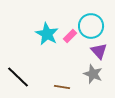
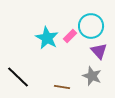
cyan star: moved 4 px down
gray star: moved 1 px left, 2 px down
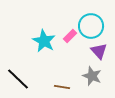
cyan star: moved 3 px left, 3 px down
black line: moved 2 px down
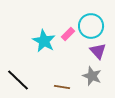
pink rectangle: moved 2 px left, 2 px up
purple triangle: moved 1 px left
black line: moved 1 px down
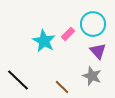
cyan circle: moved 2 px right, 2 px up
brown line: rotated 35 degrees clockwise
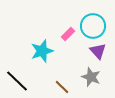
cyan circle: moved 2 px down
cyan star: moved 2 px left, 10 px down; rotated 25 degrees clockwise
gray star: moved 1 px left, 1 px down
black line: moved 1 px left, 1 px down
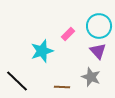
cyan circle: moved 6 px right
brown line: rotated 42 degrees counterclockwise
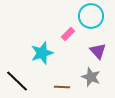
cyan circle: moved 8 px left, 10 px up
cyan star: moved 2 px down
